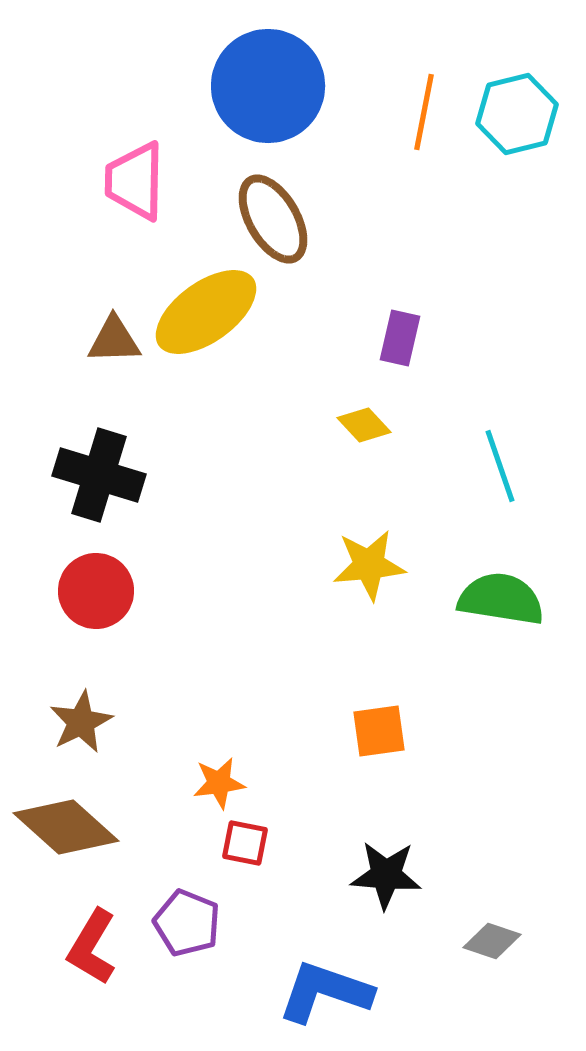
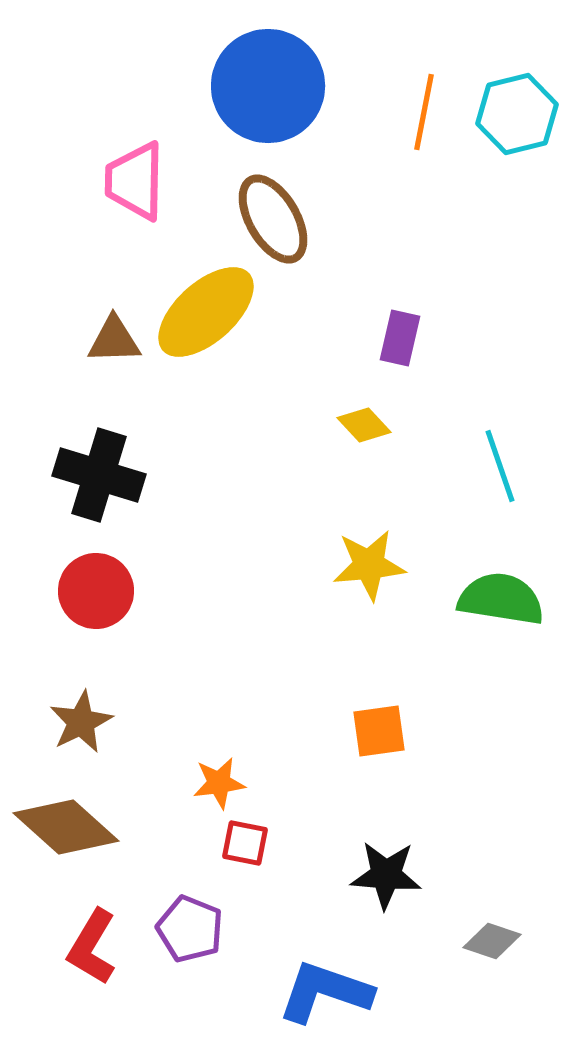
yellow ellipse: rotated 6 degrees counterclockwise
purple pentagon: moved 3 px right, 6 px down
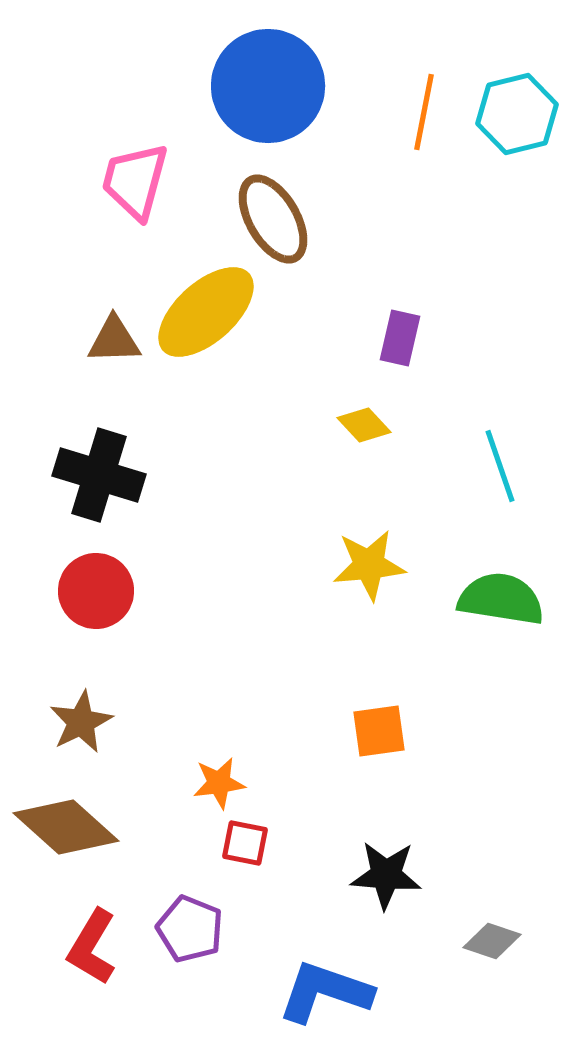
pink trapezoid: rotated 14 degrees clockwise
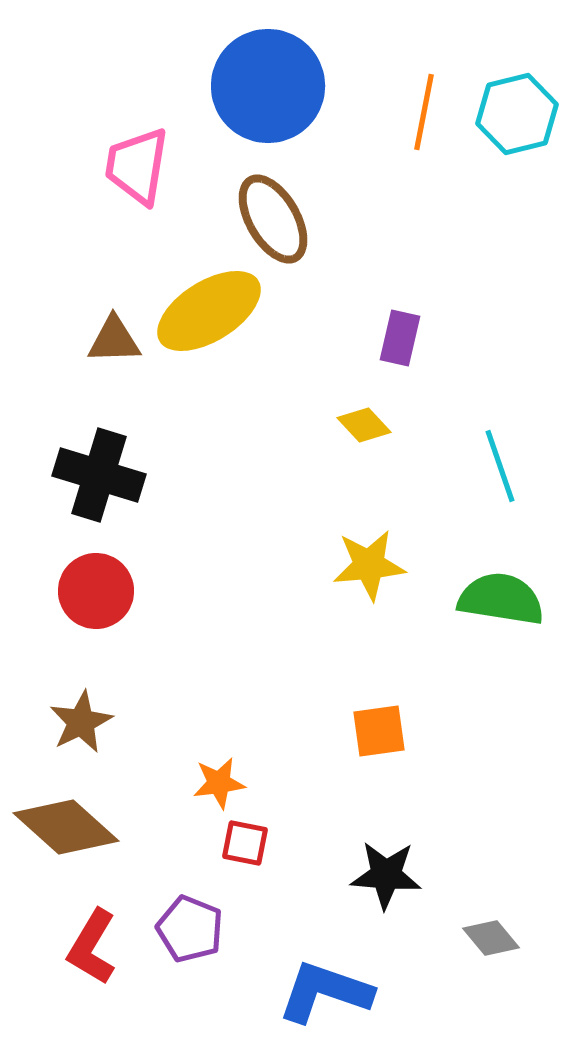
pink trapezoid: moved 2 px right, 15 px up; rotated 6 degrees counterclockwise
yellow ellipse: moved 3 px right, 1 px up; rotated 10 degrees clockwise
gray diamond: moved 1 px left, 3 px up; rotated 32 degrees clockwise
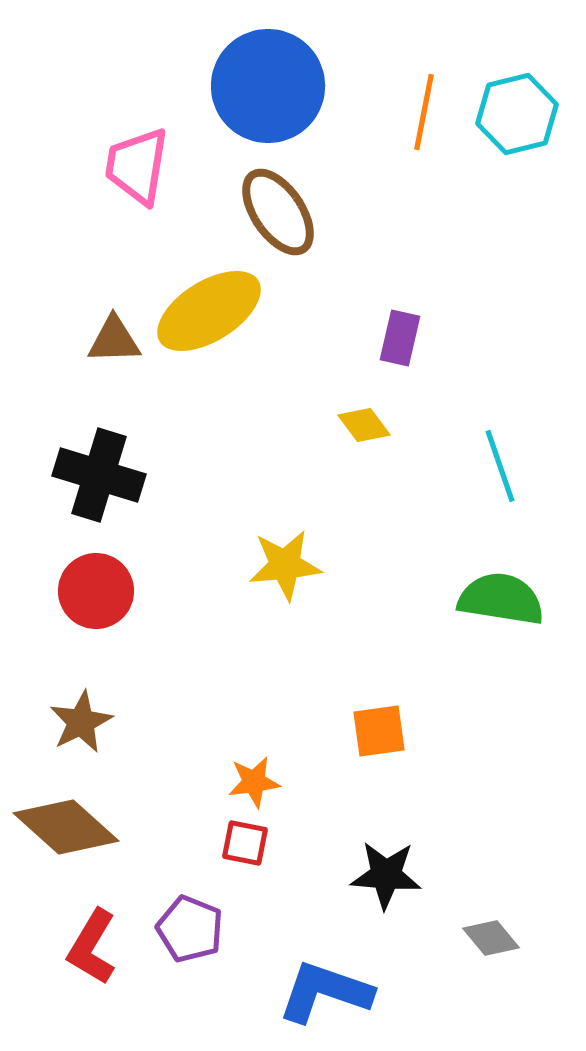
brown ellipse: moved 5 px right, 7 px up; rotated 4 degrees counterclockwise
yellow diamond: rotated 6 degrees clockwise
yellow star: moved 84 px left
orange star: moved 35 px right, 1 px up
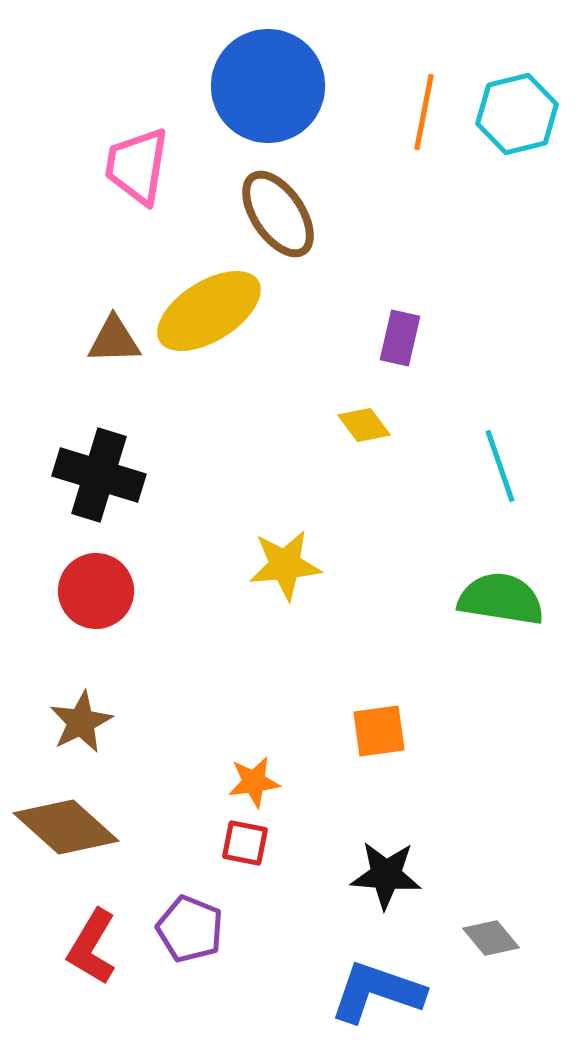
brown ellipse: moved 2 px down
blue L-shape: moved 52 px right
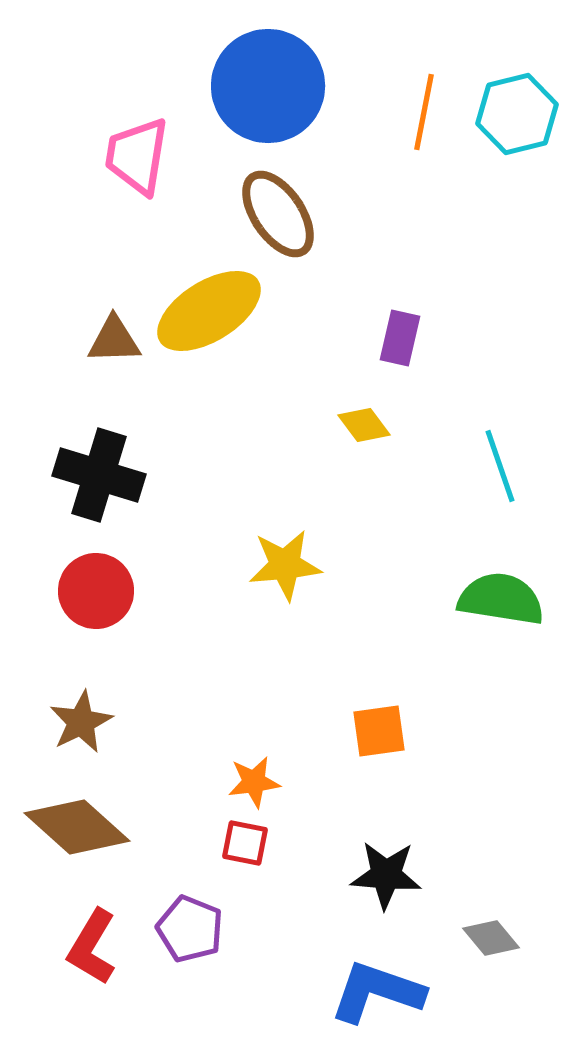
pink trapezoid: moved 10 px up
brown diamond: moved 11 px right
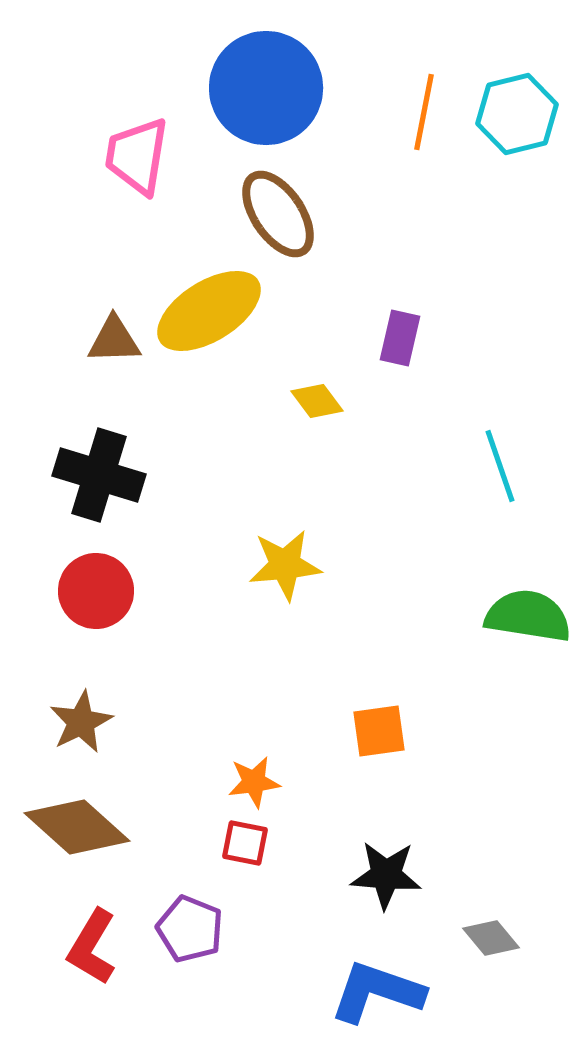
blue circle: moved 2 px left, 2 px down
yellow diamond: moved 47 px left, 24 px up
green semicircle: moved 27 px right, 17 px down
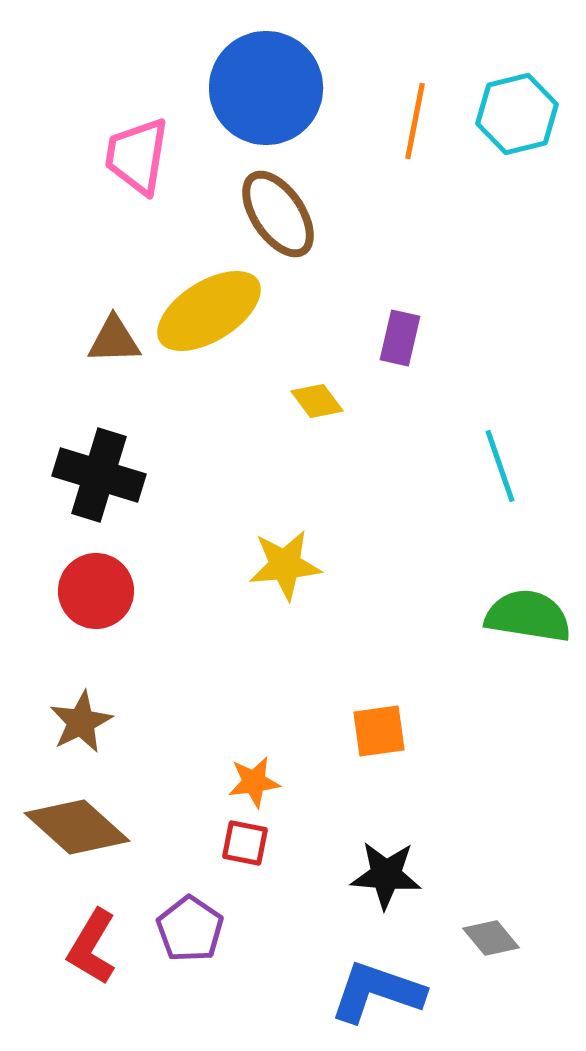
orange line: moved 9 px left, 9 px down
purple pentagon: rotated 12 degrees clockwise
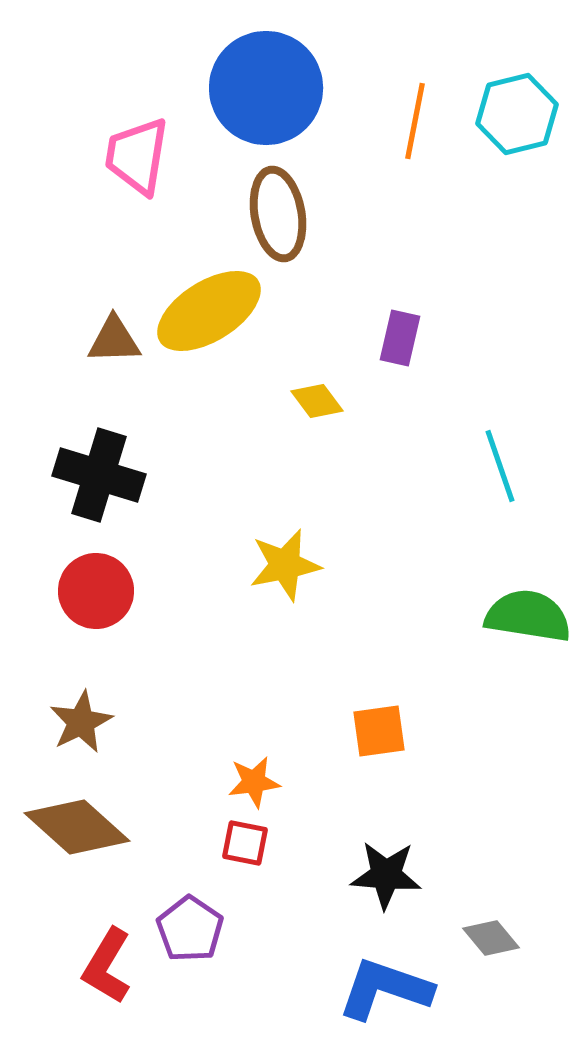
brown ellipse: rotated 24 degrees clockwise
yellow star: rotated 6 degrees counterclockwise
red L-shape: moved 15 px right, 19 px down
blue L-shape: moved 8 px right, 3 px up
